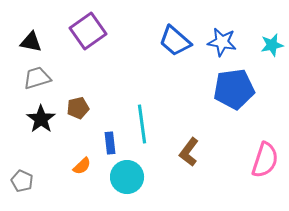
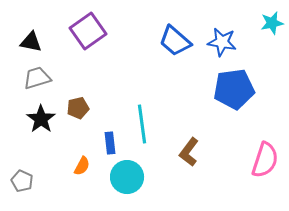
cyan star: moved 22 px up
orange semicircle: rotated 18 degrees counterclockwise
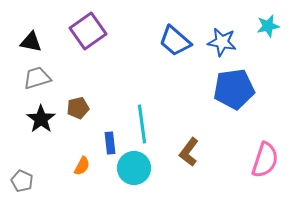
cyan star: moved 4 px left, 3 px down
cyan circle: moved 7 px right, 9 px up
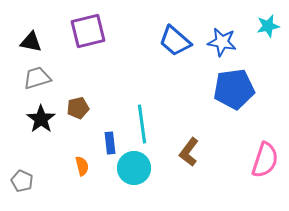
purple square: rotated 21 degrees clockwise
orange semicircle: rotated 42 degrees counterclockwise
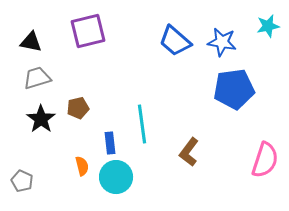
cyan circle: moved 18 px left, 9 px down
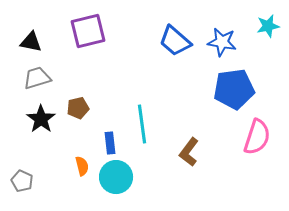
pink semicircle: moved 8 px left, 23 px up
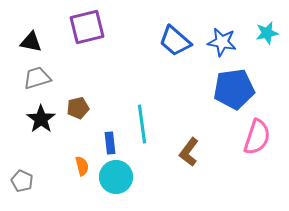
cyan star: moved 1 px left, 7 px down
purple square: moved 1 px left, 4 px up
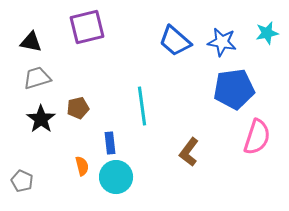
cyan line: moved 18 px up
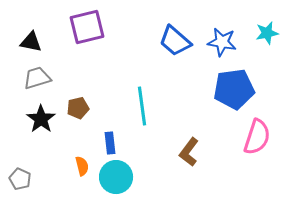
gray pentagon: moved 2 px left, 2 px up
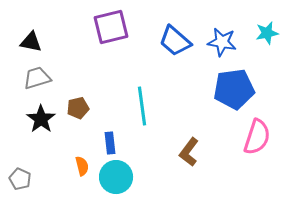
purple square: moved 24 px right
